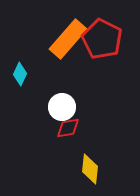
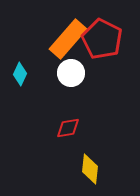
white circle: moved 9 px right, 34 px up
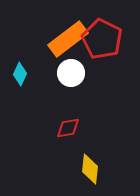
orange rectangle: rotated 12 degrees clockwise
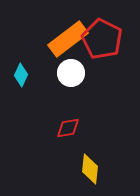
cyan diamond: moved 1 px right, 1 px down
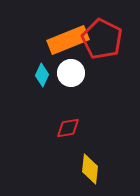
orange rectangle: moved 1 px down; rotated 15 degrees clockwise
cyan diamond: moved 21 px right
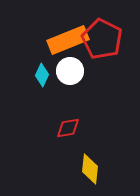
white circle: moved 1 px left, 2 px up
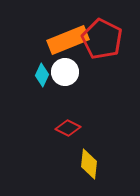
white circle: moved 5 px left, 1 px down
red diamond: rotated 35 degrees clockwise
yellow diamond: moved 1 px left, 5 px up
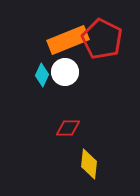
red diamond: rotated 25 degrees counterclockwise
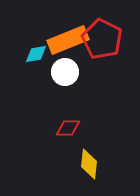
cyan diamond: moved 6 px left, 21 px up; rotated 55 degrees clockwise
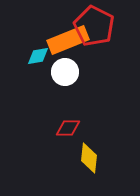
red pentagon: moved 8 px left, 13 px up
cyan diamond: moved 2 px right, 2 px down
yellow diamond: moved 6 px up
